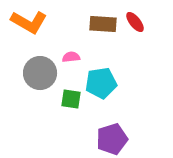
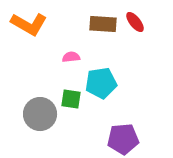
orange L-shape: moved 2 px down
gray circle: moved 41 px down
purple pentagon: moved 11 px right; rotated 12 degrees clockwise
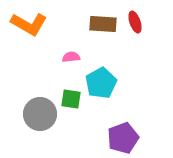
red ellipse: rotated 20 degrees clockwise
cyan pentagon: rotated 20 degrees counterclockwise
purple pentagon: moved 1 px up; rotated 16 degrees counterclockwise
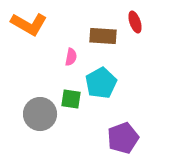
brown rectangle: moved 12 px down
pink semicircle: rotated 108 degrees clockwise
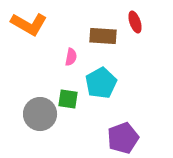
green square: moved 3 px left
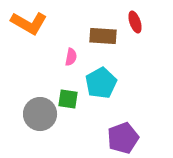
orange L-shape: moved 1 px up
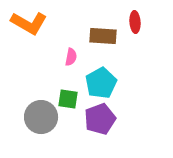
red ellipse: rotated 15 degrees clockwise
gray circle: moved 1 px right, 3 px down
purple pentagon: moved 23 px left, 19 px up
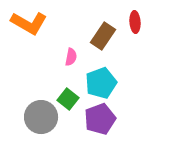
brown rectangle: rotated 60 degrees counterclockwise
cyan pentagon: rotated 8 degrees clockwise
green square: rotated 30 degrees clockwise
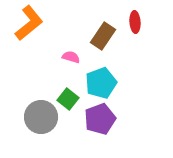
orange L-shape: rotated 69 degrees counterclockwise
pink semicircle: rotated 84 degrees counterclockwise
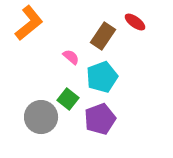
red ellipse: rotated 50 degrees counterclockwise
pink semicircle: rotated 24 degrees clockwise
cyan pentagon: moved 1 px right, 6 px up
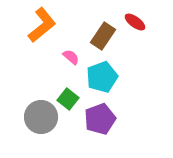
orange L-shape: moved 13 px right, 2 px down
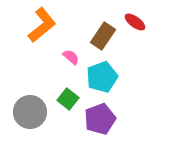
gray circle: moved 11 px left, 5 px up
